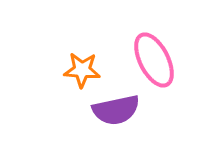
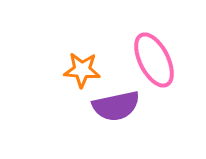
purple semicircle: moved 4 px up
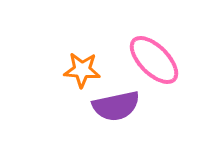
pink ellipse: rotated 18 degrees counterclockwise
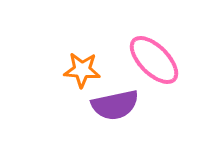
purple semicircle: moved 1 px left, 1 px up
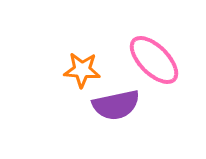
purple semicircle: moved 1 px right
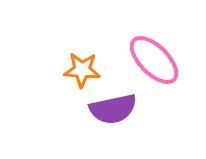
purple semicircle: moved 3 px left, 4 px down
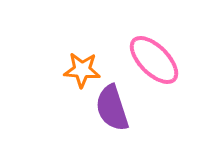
purple semicircle: moved 1 px left, 1 px up; rotated 84 degrees clockwise
